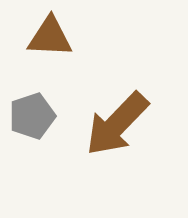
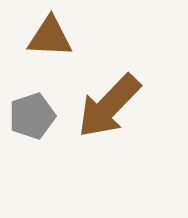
brown arrow: moved 8 px left, 18 px up
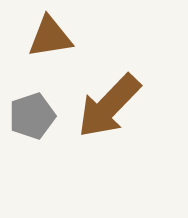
brown triangle: rotated 12 degrees counterclockwise
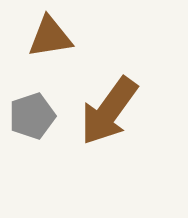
brown arrow: moved 5 px down; rotated 8 degrees counterclockwise
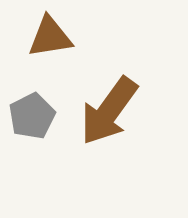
gray pentagon: rotated 9 degrees counterclockwise
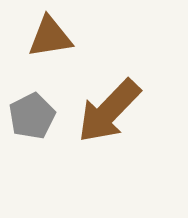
brown arrow: rotated 8 degrees clockwise
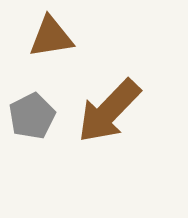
brown triangle: moved 1 px right
